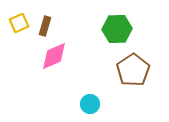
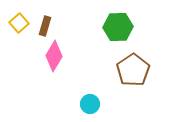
yellow square: rotated 18 degrees counterclockwise
green hexagon: moved 1 px right, 2 px up
pink diamond: rotated 36 degrees counterclockwise
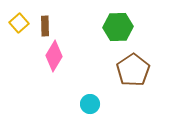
brown rectangle: rotated 18 degrees counterclockwise
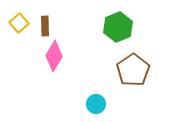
green hexagon: rotated 20 degrees counterclockwise
cyan circle: moved 6 px right
